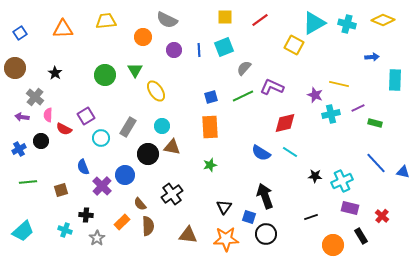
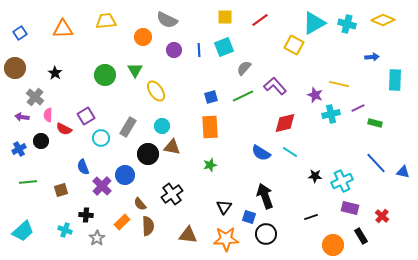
purple L-shape at (272, 87): moved 3 px right, 1 px up; rotated 25 degrees clockwise
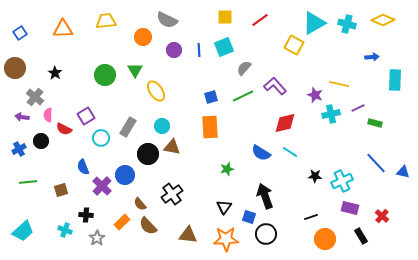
green star at (210, 165): moved 17 px right, 4 px down
brown semicircle at (148, 226): rotated 138 degrees clockwise
orange circle at (333, 245): moved 8 px left, 6 px up
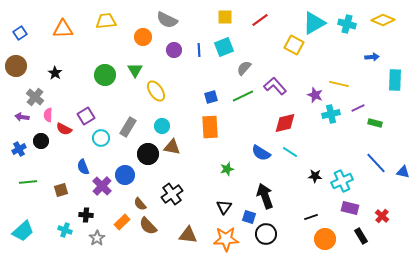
brown circle at (15, 68): moved 1 px right, 2 px up
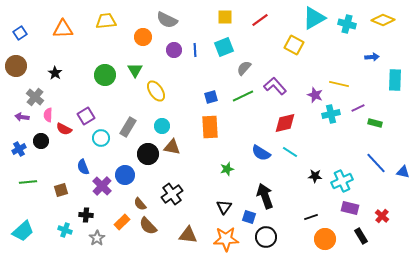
cyan triangle at (314, 23): moved 5 px up
blue line at (199, 50): moved 4 px left
black circle at (266, 234): moved 3 px down
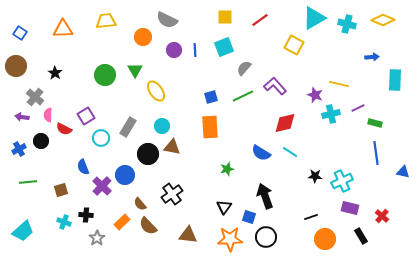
blue square at (20, 33): rotated 24 degrees counterclockwise
blue line at (376, 163): moved 10 px up; rotated 35 degrees clockwise
cyan cross at (65, 230): moved 1 px left, 8 px up
orange star at (226, 239): moved 4 px right
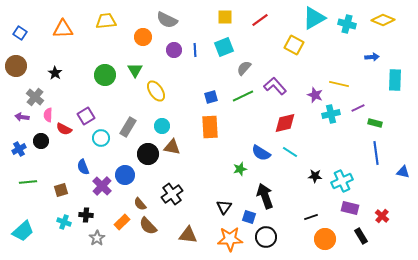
green star at (227, 169): moved 13 px right
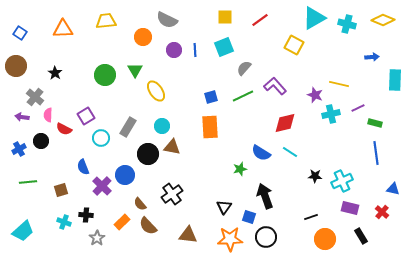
blue triangle at (403, 172): moved 10 px left, 17 px down
red cross at (382, 216): moved 4 px up
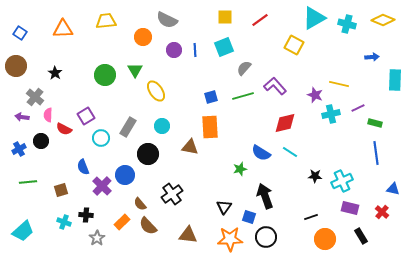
green line at (243, 96): rotated 10 degrees clockwise
brown triangle at (172, 147): moved 18 px right
